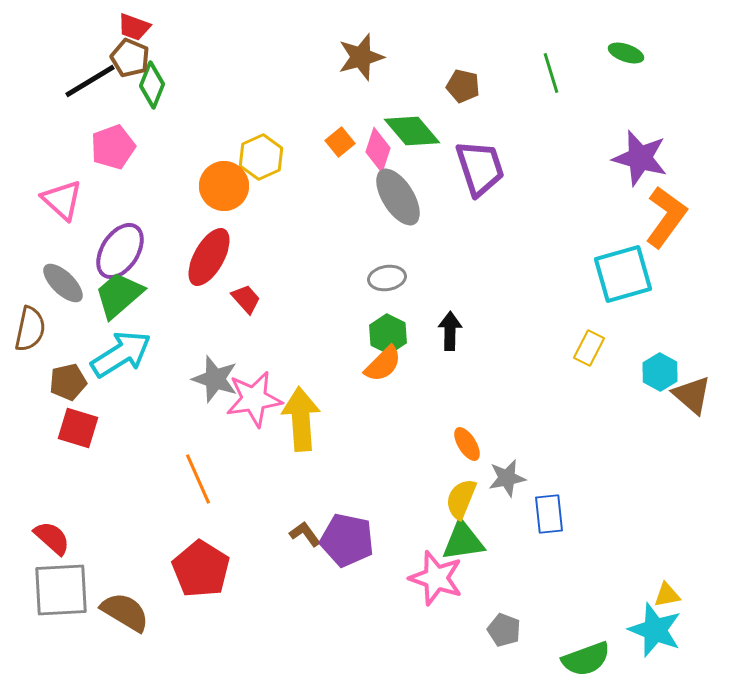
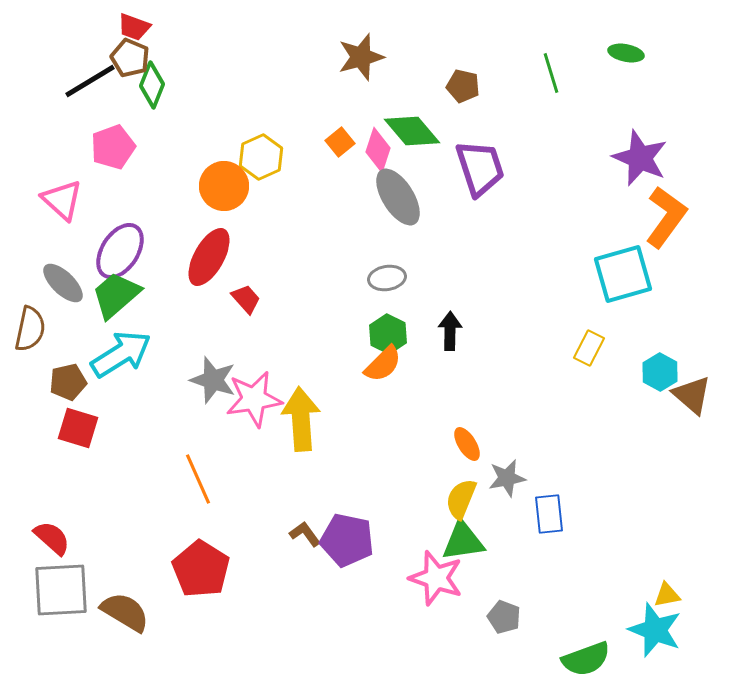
green ellipse at (626, 53): rotated 8 degrees counterclockwise
purple star at (640, 158): rotated 8 degrees clockwise
green trapezoid at (119, 295): moved 3 px left
gray star at (215, 379): moved 2 px left, 1 px down
gray pentagon at (504, 630): moved 13 px up
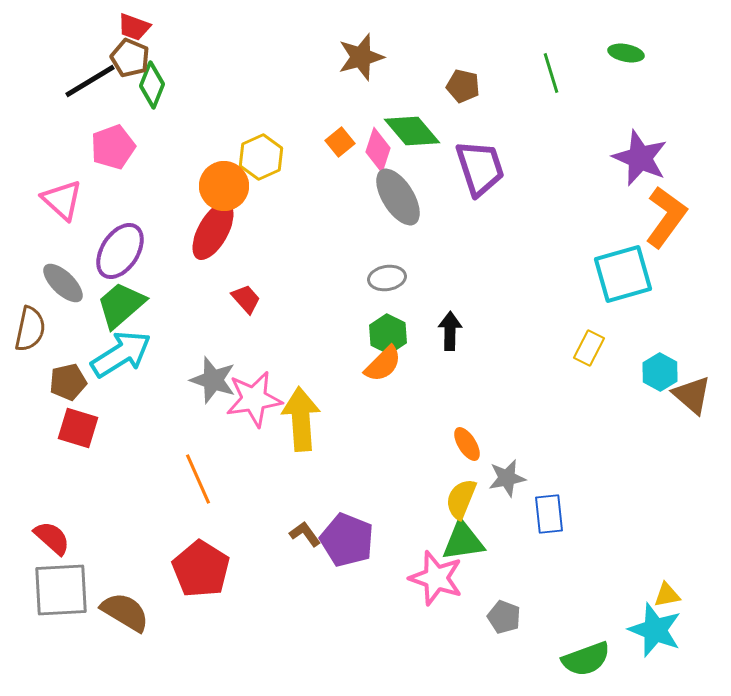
red ellipse at (209, 257): moved 4 px right, 26 px up
green trapezoid at (116, 295): moved 5 px right, 10 px down
purple pentagon at (347, 540): rotated 10 degrees clockwise
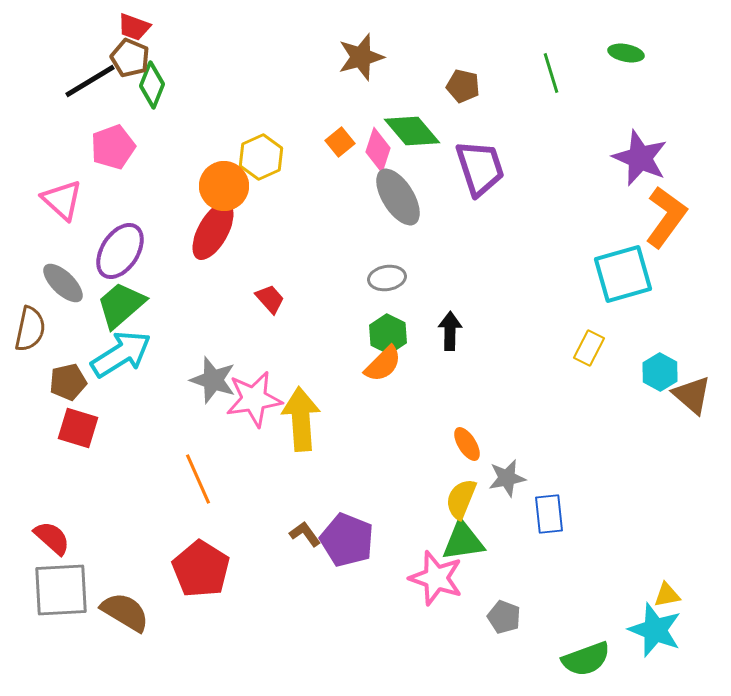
red trapezoid at (246, 299): moved 24 px right
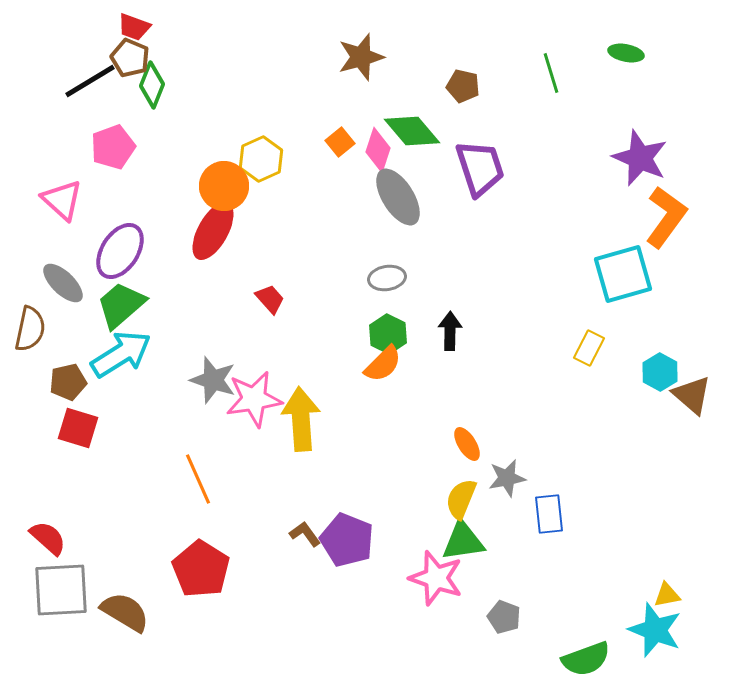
yellow hexagon at (261, 157): moved 2 px down
red semicircle at (52, 538): moved 4 px left
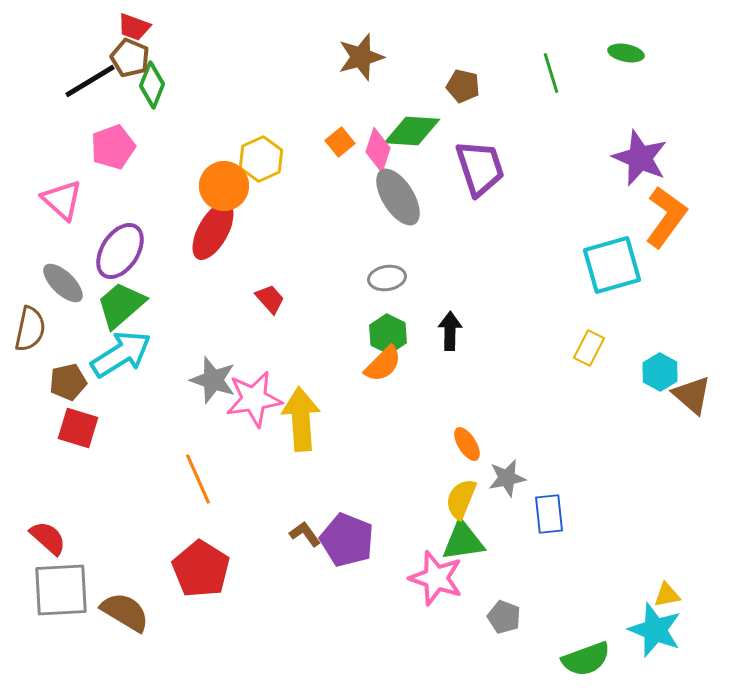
green diamond at (412, 131): rotated 46 degrees counterclockwise
cyan square at (623, 274): moved 11 px left, 9 px up
